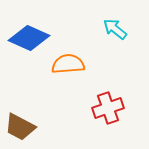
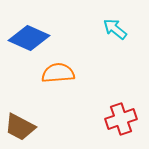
orange semicircle: moved 10 px left, 9 px down
red cross: moved 13 px right, 11 px down
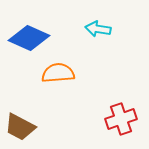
cyan arrow: moved 17 px left; rotated 30 degrees counterclockwise
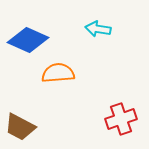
blue diamond: moved 1 px left, 2 px down
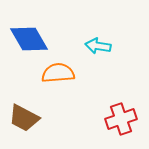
cyan arrow: moved 17 px down
blue diamond: moved 1 px right, 1 px up; rotated 36 degrees clockwise
brown trapezoid: moved 4 px right, 9 px up
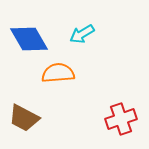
cyan arrow: moved 16 px left, 12 px up; rotated 40 degrees counterclockwise
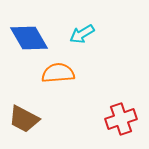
blue diamond: moved 1 px up
brown trapezoid: moved 1 px down
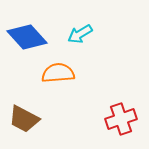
cyan arrow: moved 2 px left
blue diamond: moved 2 px left, 1 px up; rotated 12 degrees counterclockwise
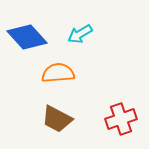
brown trapezoid: moved 33 px right
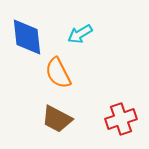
blue diamond: rotated 36 degrees clockwise
orange semicircle: rotated 112 degrees counterclockwise
